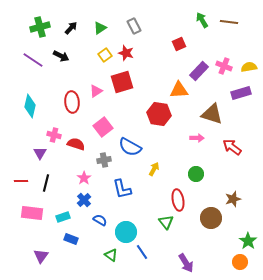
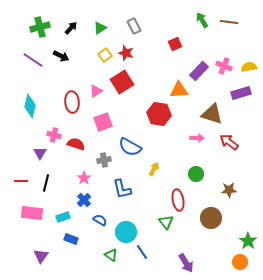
red square at (179, 44): moved 4 px left
red square at (122, 82): rotated 15 degrees counterclockwise
pink square at (103, 127): moved 5 px up; rotated 18 degrees clockwise
red arrow at (232, 147): moved 3 px left, 5 px up
brown star at (233, 199): moved 4 px left, 9 px up; rotated 14 degrees clockwise
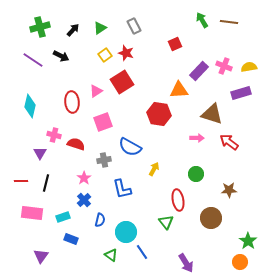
black arrow at (71, 28): moved 2 px right, 2 px down
blue semicircle at (100, 220): rotated 72 degrees clockwise
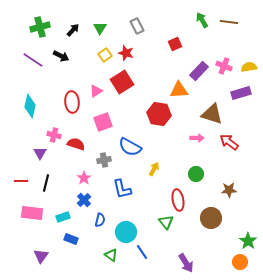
gray rectangle at (134, 26): moved 3 px right
green triangle at (100, 28): rotated 24 degrees counterclockwise
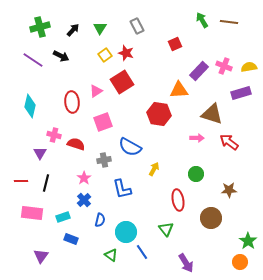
green triangle at (166, 222): moved 7 px down
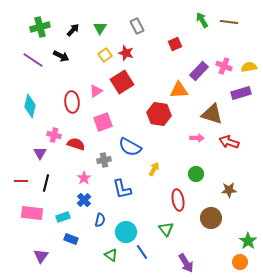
red arrow at (229, 142): rotated 18 degrees counterclockwise
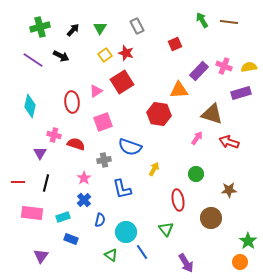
pink arrow at (197, 138): rotated 56 degrees counterclockwise
blue semicircle at (130, 147): rotated 10 degrees counterclockwise
red line at (21, 181): moved 3 px left, 1 px down
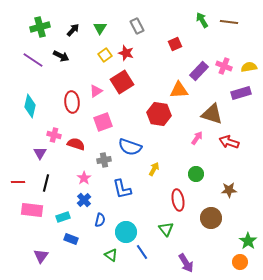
pink rectangle at (32, 213): moved 3 px up
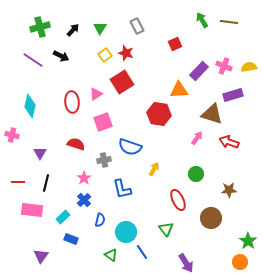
pink triangle at (96, 91): moved 3 px down
purple rectangle at (241, 93): moved 8 px left, 2 px down
pink cross at (54, 135): moved 42 px left
red ellipse at (178, 200): rotated 15 degrees counterclockwise
cyan rectangle at (63, 217): rotated 24 degrees counterclockwise
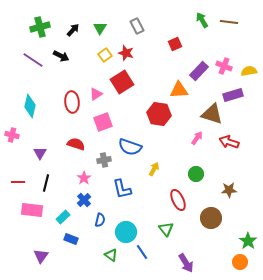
yellow semicircle at (249, 67): moved 4 px down
